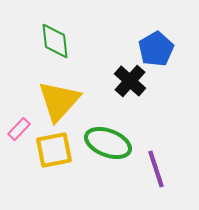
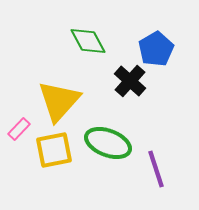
green diamond: moved 33 px right; rotated 21 degrees counterclockwise
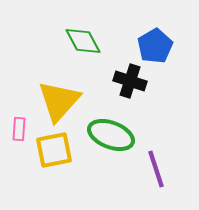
green diamond: moved 5 px left
blue pentagon: moved 1 px left, 3 px up
black cross: rotated 24 degrees counterclockwise
pink rectangle: rotated 40 degrees counterclockwise
green ellipse: moved 3 px right, 8 px up
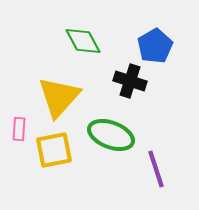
yellow triangle: moved 4 px up
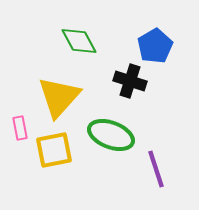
green diamond: moved 4 px left
pink rectangle: moved 1 px right, 1 px up; rotated 15 degrees counterclockwise
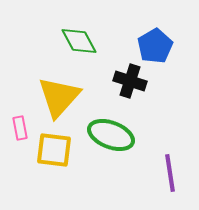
yellow square: rotated 18 degrees clockwise
purple line: moved 14 px right, 4 px down; rotated 9 degrees clockwise
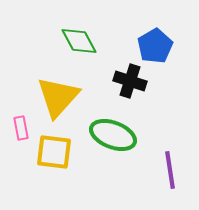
yellow triangle: moved 1 px left
pink rectangle: moved 1 px right
green ellipse: moved 2 px right
yellow square: moved 2 px down
purple line: moved 3 px up
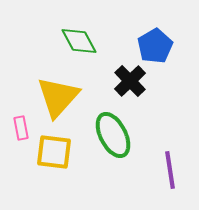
black cross: rotated 28 degrees clockwise
green ellipse: rotated 42 degrees clockwise
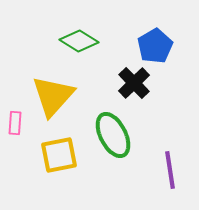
green diamond: rotated 30 degrees counterclockwise
black cross: moved 4 px right, 2 px down
yellow triangle: moved 5 px left, 1 px up
pink rectangle: moved 6 px left, 5 px up; rotated 15 degrees clockwise
yellow square: moved 5 px right, 3 px down; rotated 18 degrees counterclockwise
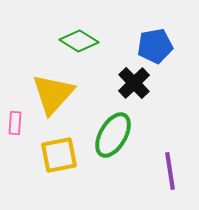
blue pentagon: rotated 20 degrees clockwise
yellow triangle: moved 2 px up
green ellipse: rotated 57 degrees clockwise
purple line: moved 1 px down
